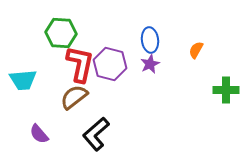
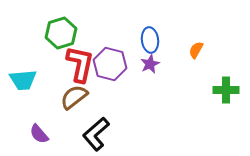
green hexagon: rotated 20 degrees counterclockwise
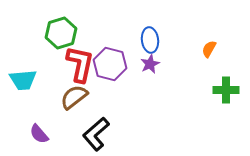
orange semicircle: moved 13 px right, 1 px up
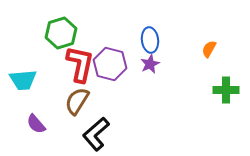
brown semicircle: moved 3 px right, 4 px down; rotated 20 degrees counterclockwise
purple semicircle: moved 3 px left, 10 px up
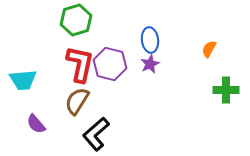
green hexagon: moved 15 px right, 13 px up
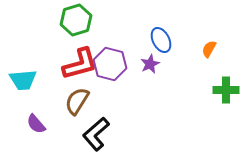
blue ellipse: moved 11 px right; rotated 20 degrees counterclockwise
red L-shape: rotated 63 degrees clockwise
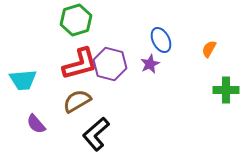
brown semicircle: rotated 28 degrees clockwise
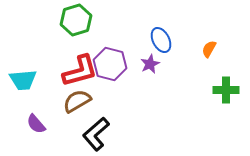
red L-shape: moved 7 px down
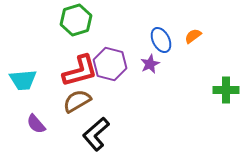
orange semicircle: moved 16 px left, 13 px up; rotated 24 degrees clockwise
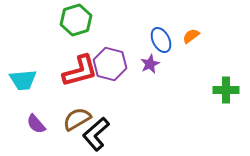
orange semicircle: moved 2 px left
brown semicircle: moved 18 px down
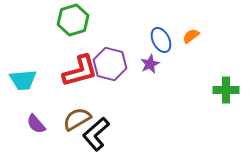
green hexagon: moved 3 px left
